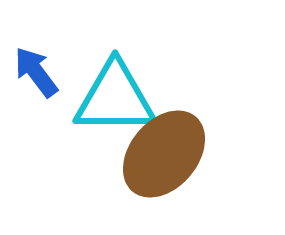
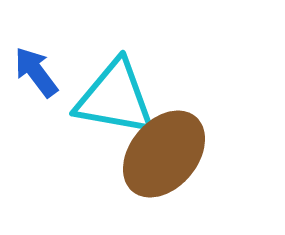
cyan triangle: rotated 10 degrees clockwise
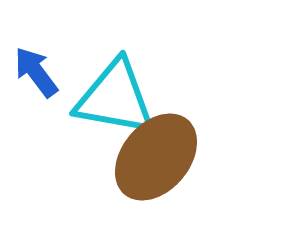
brown ellipse: moved 8 px left, 3 px down
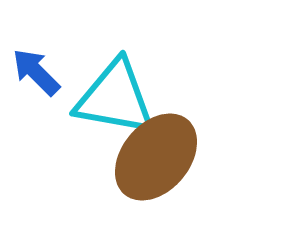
blue arrow: rotated 8 degrees counterclockwise
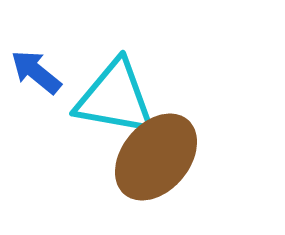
blue arrow: rotated 6 degrees counterclockwise
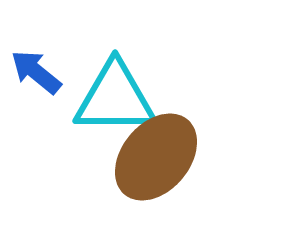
cyan triangle: rotated 10 degrees counterclockwise
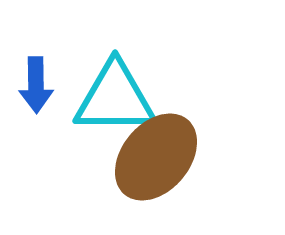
blue arrow: moved 13 px down; rotated 130 degrees counterclockwise
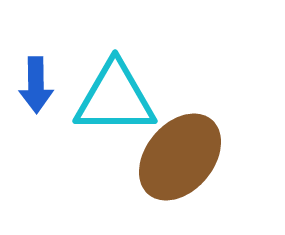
brown ellipse: moved 24 px right
